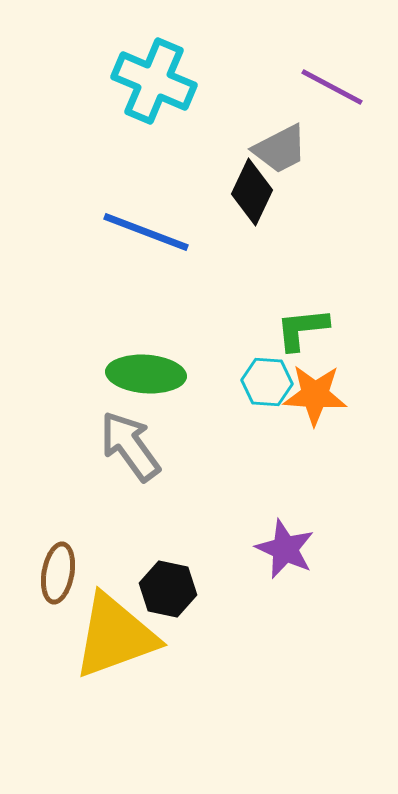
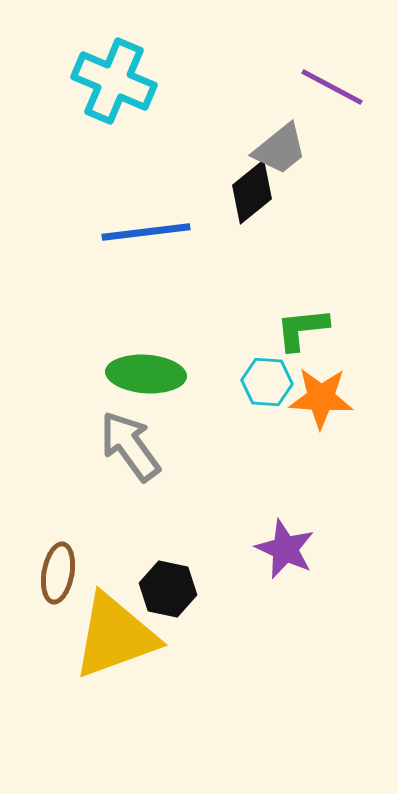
cyan cross: moved 40 px left
gray trapezoid: rotated 12 degrees counterclockwise
black diamond: rotated 26 degrees clockwise
blue line: rotated 28 degrees counterclockwise
orange star: moved 6 px right, 3 px down
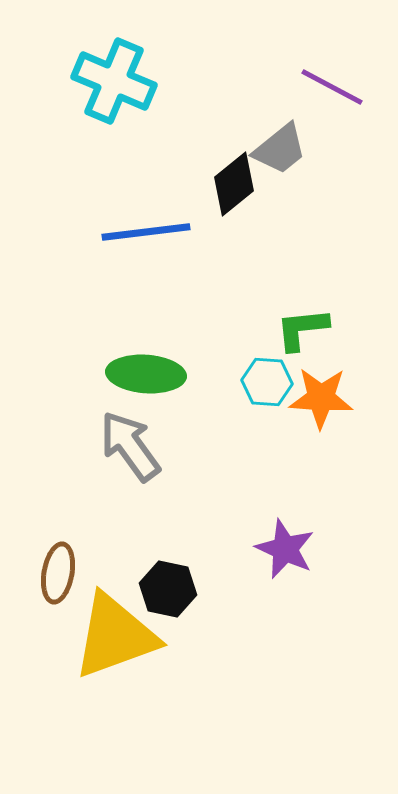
black diamond: moved 18 px left, 8 px up
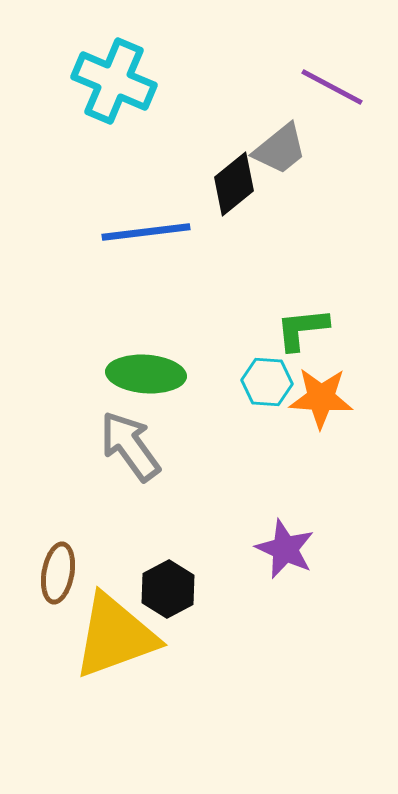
black hexagon: rotated 20 degrees clockwise
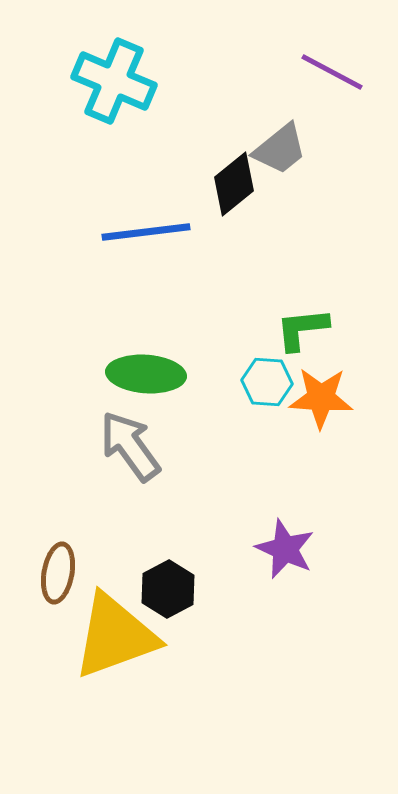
purple line: moved 15 px up
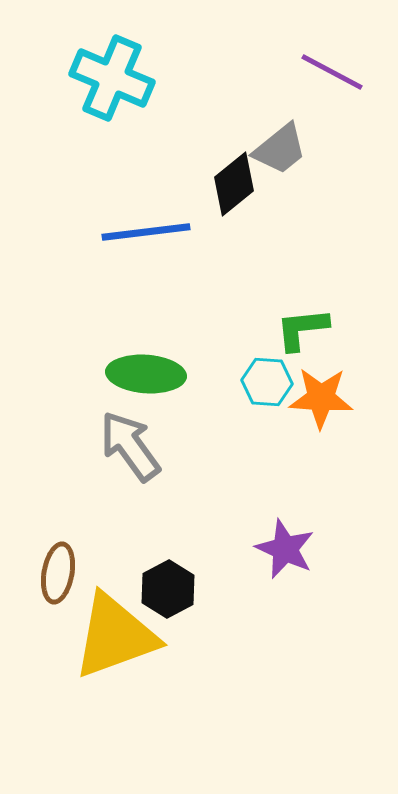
cyan cross: moved 2 px left, 3 px up
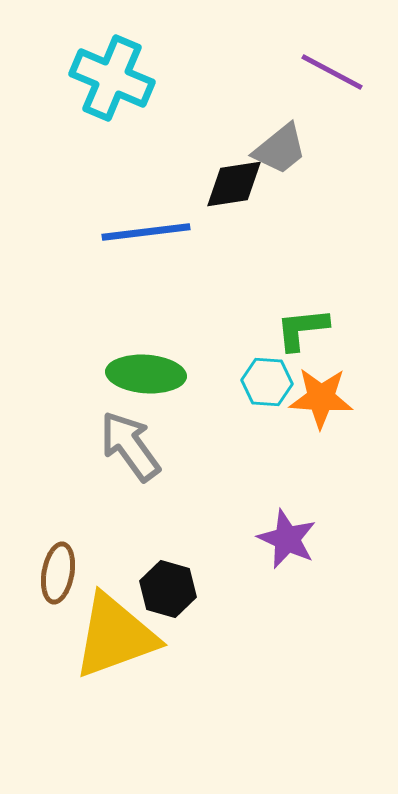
black diamond: rotated 30 degrees clockwise
purple star: moved 2 px right, 10 px up
black hexagon: rotated 16 degrees counterclockwise
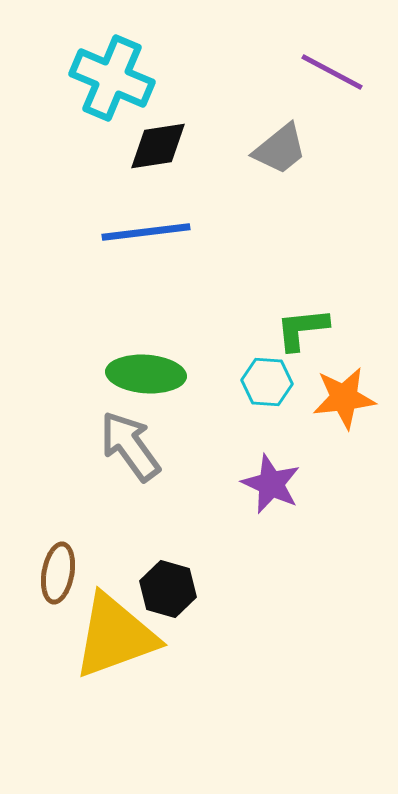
black diamond: moved 76 px left, 38 px up
orange star: moved 23 px right; rotated 10 degrees counterclockwise
purple star: moved 16 px left, 55 px up
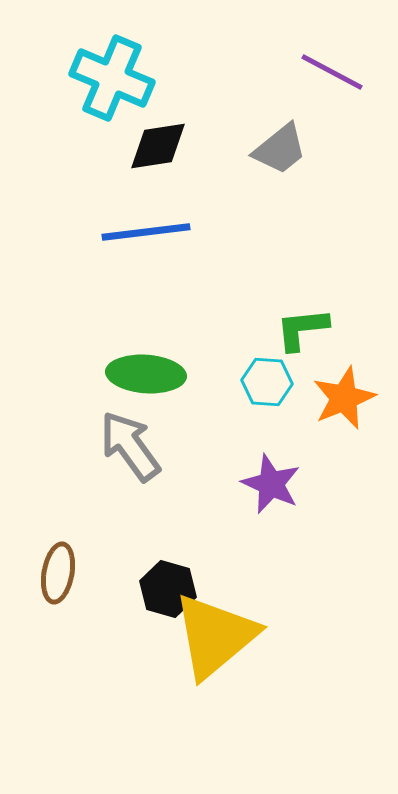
orange star: rotated 16 degrees counterclockwise
yellow triangle: moved 100 px right; rotated 20 degrees counterclockwise
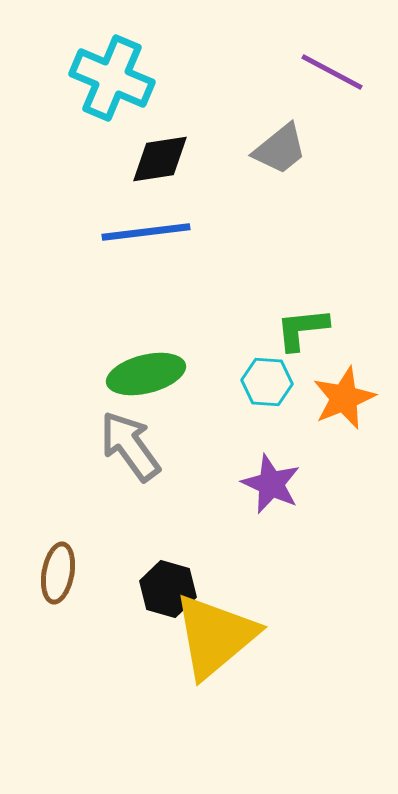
black diamond: moved 2 px right, 13 px down
green ellipse: rotated 18 degrees counterclockwise
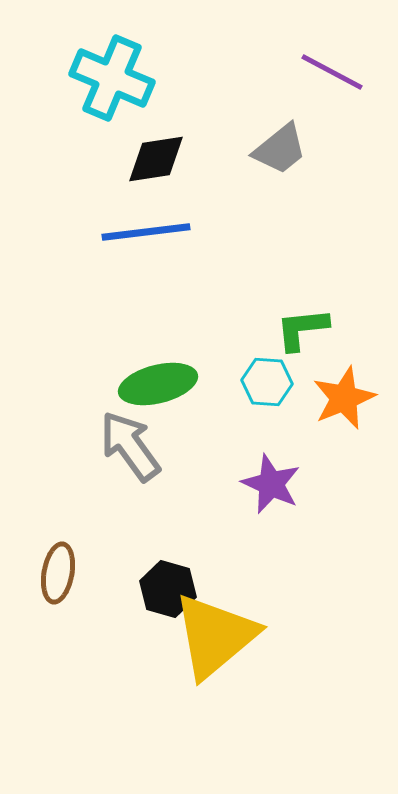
black diamond: moved 4 px left
green ellipse: moved 12 px right, 10 px down
